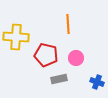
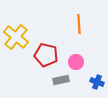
orange line: moved 11 px right
yellow cross: rotated 35 degrees clockwise
pink circle: moved 4 px down
gray rectangle: moved 2 px right, 1 px down
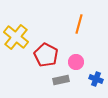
orange line: rotated 18 degrees clockwise
red pentagon: rotated 15 degrees clockwise
blue cross: moved 1 px left, 3 px up
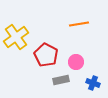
orange line: rotated 66 degrees clockwise
yellow cross: rotated 15 degrees clockwise
blue cross: moved 3 px left, 4 px down
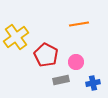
blue cross: rotated 32 degrees counterclockwise
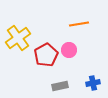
yellow cross: moved 2 px right, 1 px down
red pentagon: rotated 15 degrees clockwise
pink circle: moved 7 px left, 12 px up
gray rectangle: moved 1 px left, 6 px down
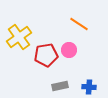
orange line: rotated 42 degrees clockwise
yellow cross: moved 1 px right, 1 px up
red pentagon: rotated 20 degrees clockwise
blue cross: moved 4 px left, 4 px down; rotated 16 degrees clockwise
